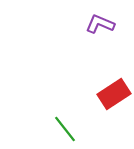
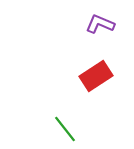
red rectangle: moved 18 px left, 18 px up
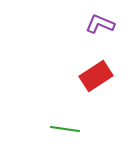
green line: rotated 44 degrees counterclockwise
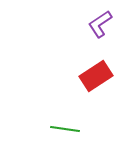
purple L-shape: rotated 56 degrees counterclockwise
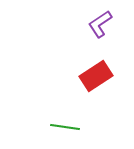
green line: moved 2 px up
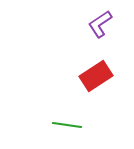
green line: moved 2 px right, 2 px up
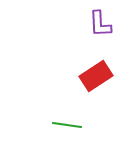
purple L-shape: rotated 60 degrees counterclockwise
